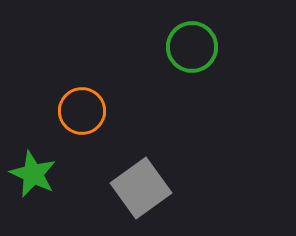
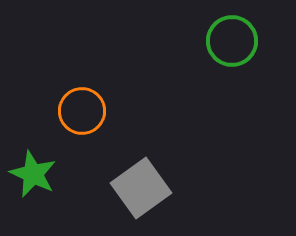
green circle: moved 40 px right, 6 px up
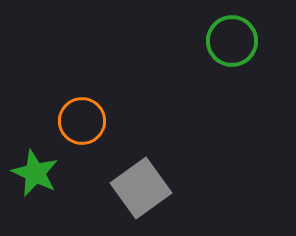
orange circle: moved 10 px down
green star: moved 2 px right, 1 px up
